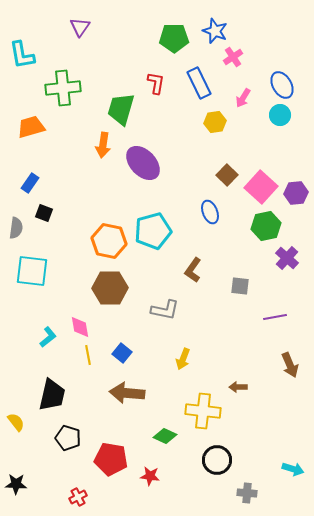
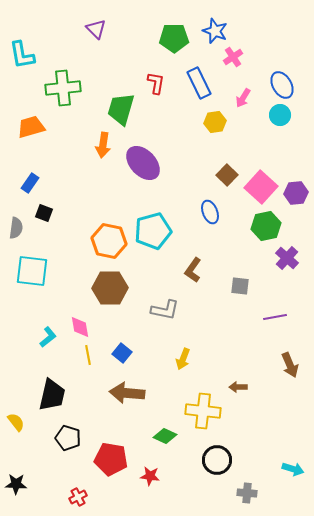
purple triangle at (80, 27): moved 16 px right, 2 px down; rotated 20 degrees counterclockwise
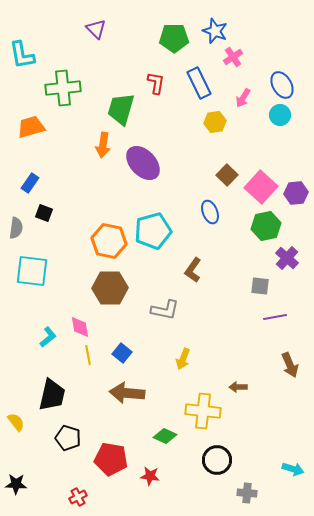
gray square at (240, 286): moved 20 px right
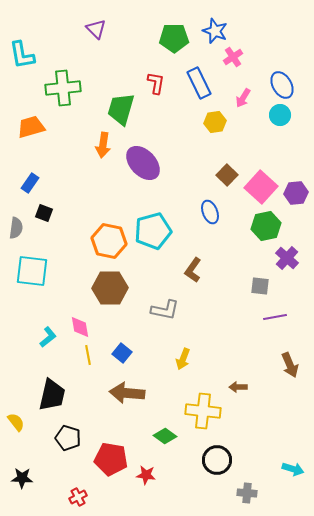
green diamond at (165, 436): rotated 10 degrees clockwise
red star at (150, 476): moved 4 px left, 1 px up
black star at (16, 484): moved 6 px right, 6 px up
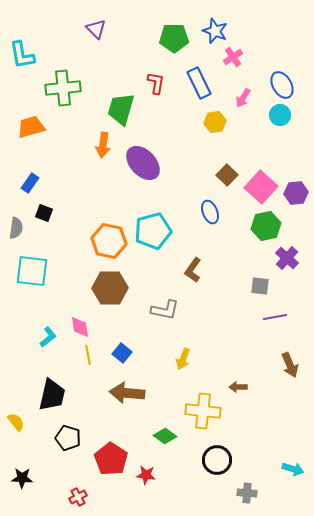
red pentagon at (111, 459): rotated 24 degrees clockwise
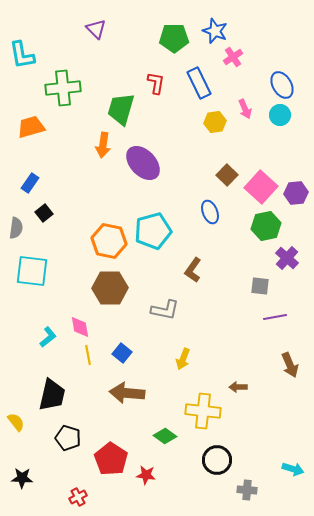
pink arrow at (243, 98): moved 2 px right, 11 px down; rotated 54 degrees counterclockwise
black square at (44, 213): rotated 30 degrees clockwise
gray cross at (247, 493): moved 3 px up
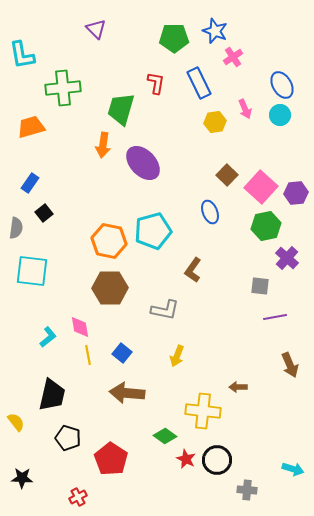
yellow arrow at (183, 359): moved 6 px left, 3 px up
red star at (146, 475): moved 40 px right, 16 px up; rotated 18 degrees clockwise
